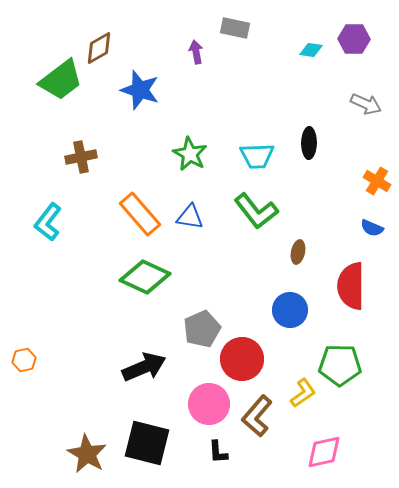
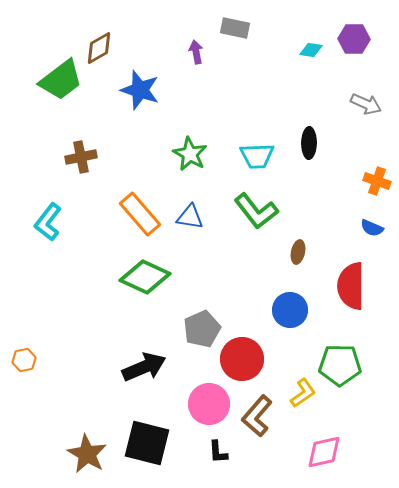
orange cross: rotated 12 degrees counterclockwise
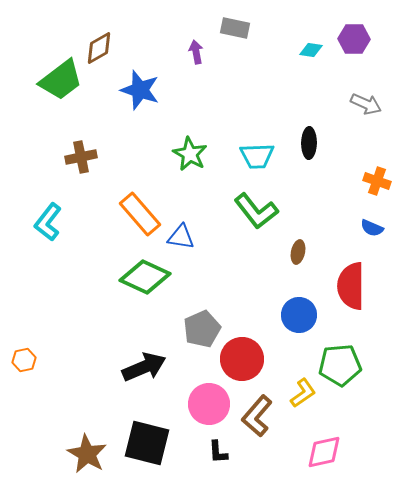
blue triangle: moved 9 px left, 20 px down
blue circle: moved 9 px right, 5 px down
green pentagon: rotated 6 degrees counterclockwise
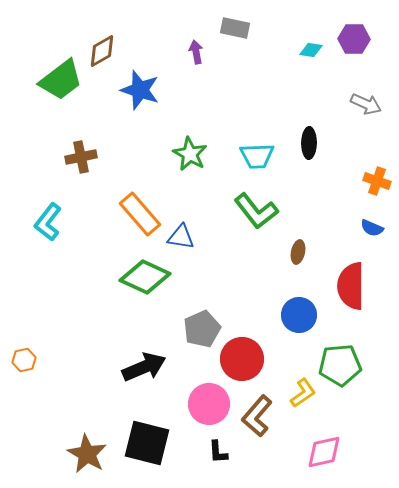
brown diamond: moved 3 px right, 3 px down
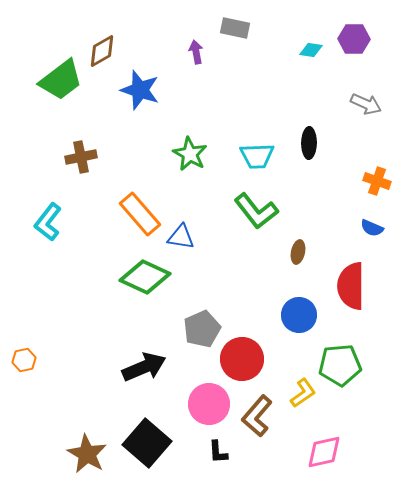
black square: rotated 27 degrees clockwise
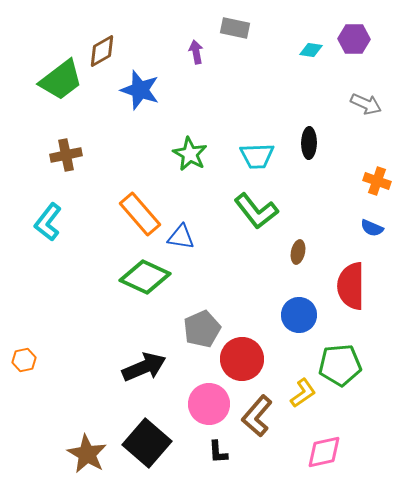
brown cross: moved 15 px left, 2 px up
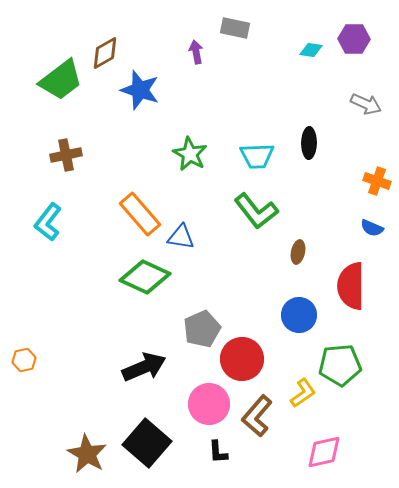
brown diamond: moved 3 px right, 2 px down
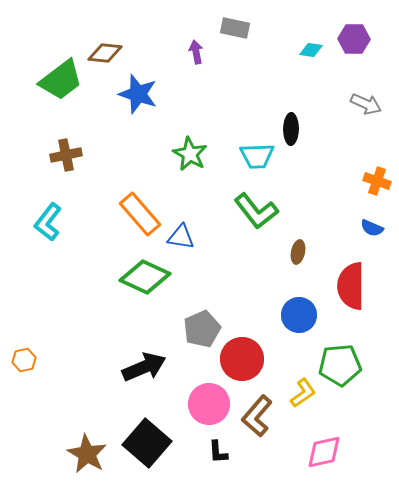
brown diamond: rotated 36 degrees clockwise
blue star: moved 2 px left, 4 px down
black ellipse: moved 18 px left, 14 px up
